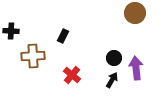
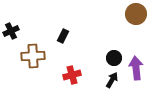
brown circle: moved 1 px right, 1 px down
black cross: rotated 28 degrees counterclockwise
red cross: rotated 36 degrees clockwise
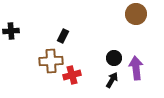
black cross: rotated 21 degrees clockwise
brown cross: moved 18 px right, 5 px down
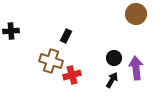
black rectangle: moved 3 px right
brown cross: rotated 20 degrees clockwise
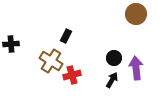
black cross: moved 13 px down
brown cross: rotated 15 degrees clockwise
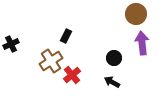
black cross: rotated 21 degrees counterclockwise
brown cross: rotated 25 degrees clockwise
purple arrow: moved 6 px right, 25 px up
red cross: rotated 24 degrees counterclockwise
black arrow: moved 2 px down; rotated 91 degrees counterclockwise
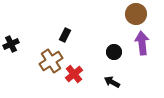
black rectangle: moved 1 px left, 1 px up
black circle: moved 6 px up
red cross: moved 2 px right, 1 px up
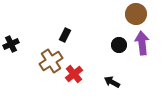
black circle: moved 5 px right, 7 px up
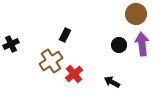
purple arrow: moved 1 px down
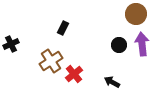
black rectangle: moved 2 px left, 7 px up
